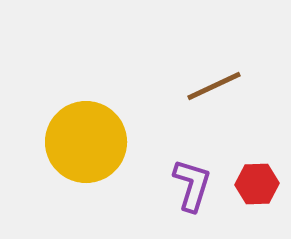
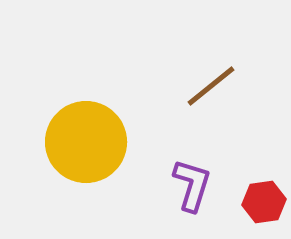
brown line: moved 3 px left; rotated 14 degrees counterclockwise
red hexagon: moved 7 px right, 18 px down; rotated 6 degrees counterclockwise
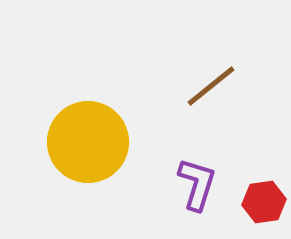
yellow circle: moved 2 px right
purple L-shape: moved 5 px right, 1 px up
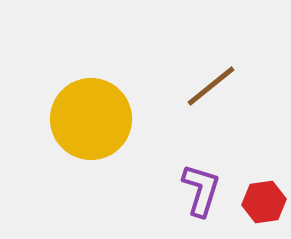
yellow circle: moved 3 px right, 23 px up
purple L-shape: moved 4 px right, 6 px down
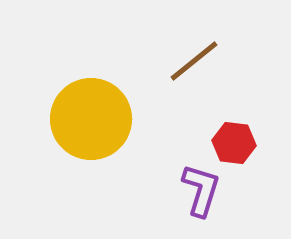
brown line: moved 17 px left, 25 px up
red hexagon: moved 30 px left, 59 px up; rotated 15 degrees clockwise
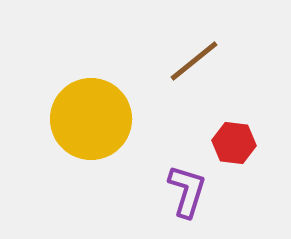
purple L-shape: moved 14 px left, 1 px down
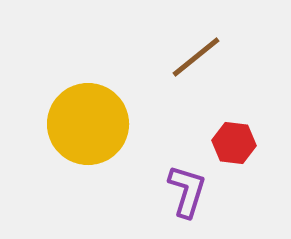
brown line: moved 2 px right, 4 px up
yellow circle: moved 3 px left, 5 px down
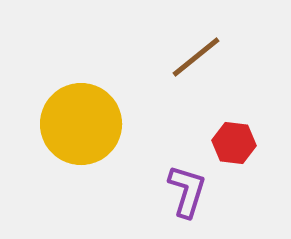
yellow circle: moved 7 px left
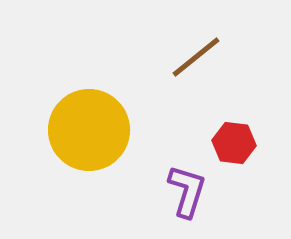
yellow circle: moved 8 px right, 6 px down
